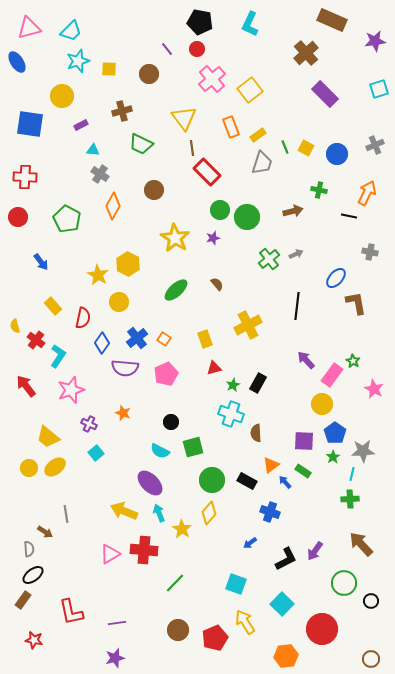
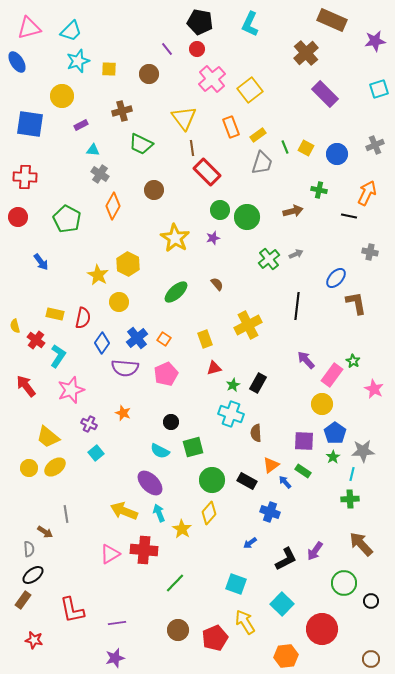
green ellipse at (176, 290): moved 2 px down
yellow rectangle at (53, 306): moved 2 px right, 8 px down; rotated 36 degrees counterclockwise
red L-shape at (71, 612): moved 1 px right, 2 px up
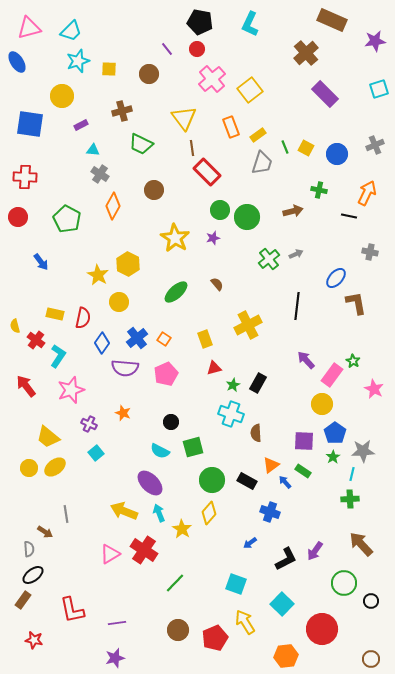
red cross at (144, 550): rotated 28 degrees clockwise
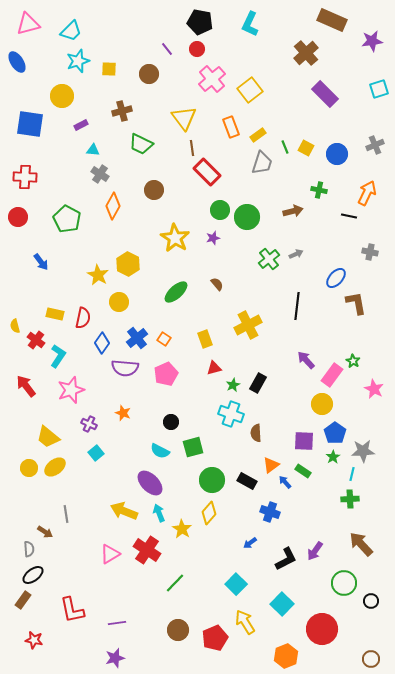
pink triangle at (29, 28): moved 1 px left, 4 px up
purple star at (375, 41): moved 3 px left
red cross at (144, 550): moved 3 px right
cyan square at (236, 584): rotated 25 degrees clockwise
orange hexagon at (286, 656): rotated 15 degrees counterclockwise
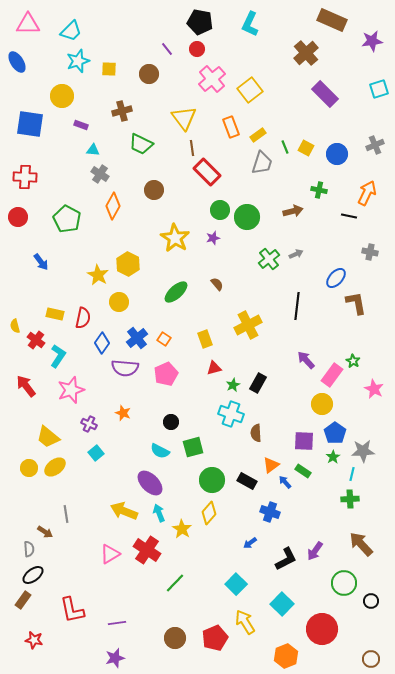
pink triangle at (28, 24): rotated 15 degrees clockwise
purple rectangle at (81, 125): rotated 48 degrees clockwise
brown circle at (178, 630): moved 3 px left, 8 px down
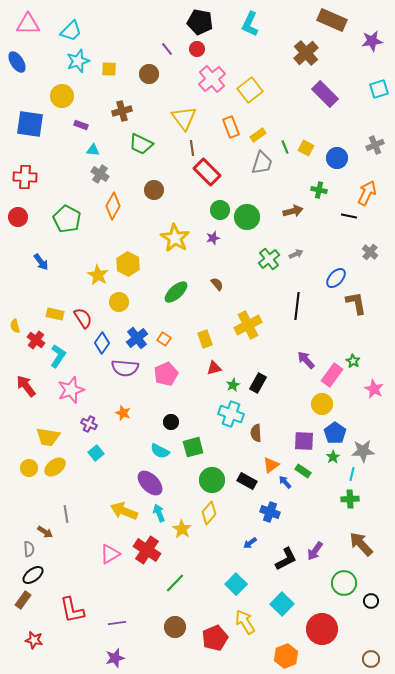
blue circle at (337, 154): moved 4 px down
gray cross at (370, 252): rotated 28 degrees clockwise
red semicircle at (83, 318): rotated 45 degrees counterclockwise
yellow trapezoid at (48, 437): rotated 30 degrees counterclockwise
brown circle at (175, 638): moved 11 px up
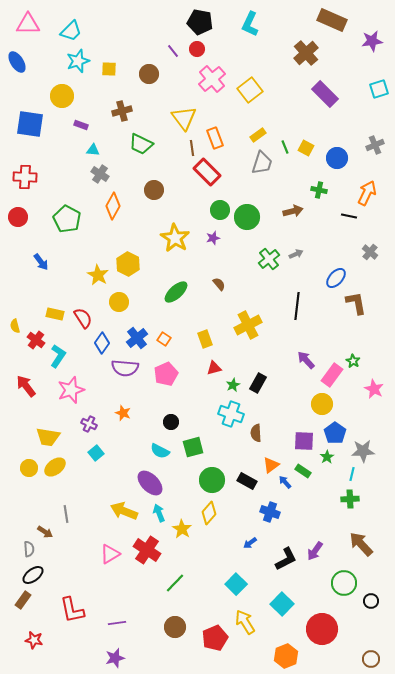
purple line at (167, 49): moved 6 px right, 2 px down
orange rectangle at (231, 127): moved 16 px left, 11 px down
brown semicircle at (217, 284): moved 2 px right
green star at (333, 457): moved 6 px left
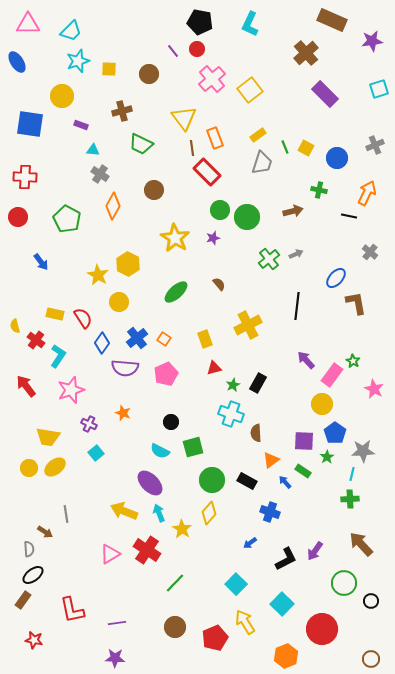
orange triangle at (271, 465): moved 5 px up
purple star at (115, 658): rotated 18 degrees clockwise
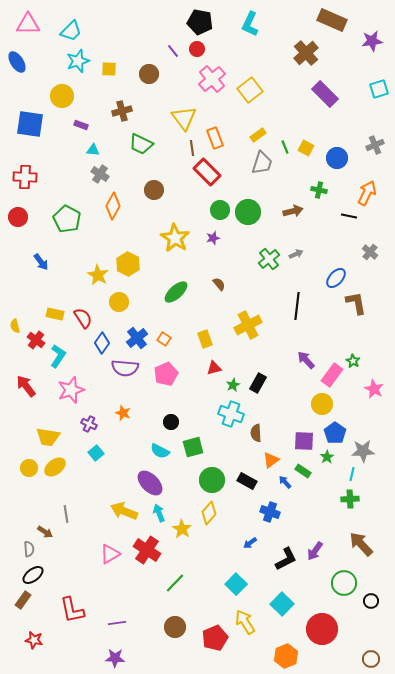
green circle at (247, 217): moved 1 px right, 5 px up
